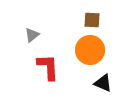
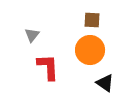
gray triangle: rotated 14 degrees counterclockwise
black triangle: moved 2 px right; rotated 12 degrees clockwise
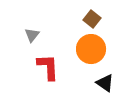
brown square: moved 1 px up; rotated 36 degrees clockwise
orange circle: moved 1 px right, 1 px up
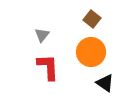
gray triangle: moved 10 px right
orange circle: moved 3 px down
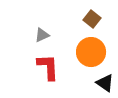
gray triangle: rotated 28 degrees clockwise
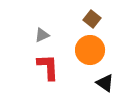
orange circle: moved 1 px left, 2 px up
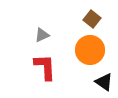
red L-shape: moved 3 px left
black triangle: moved 1 px left, 1 px up
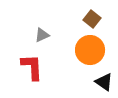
red L-shape: moved 13 px left
